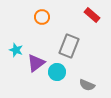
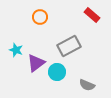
orange circle: moved 2 px left
gray rectangle: rotated 40 degrees clockwise
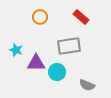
red rectangle: moved 11 px left, 2 px down
gray rectangle: rotated 20 degrees clockwise
purple triangle: rotated 36 degrees clockwise
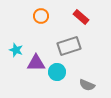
orange circle: moved 1 px right, 1 px up
gray rectangle: rotated 10 degrees counterclockwise
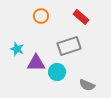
cyan star: moved 1 px right, 1 px up
